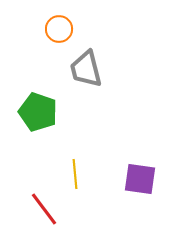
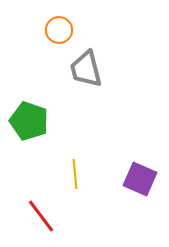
orange circle: moved 1 px down
green pentagon: moved 9 px left, 9 px down
purple square: rotated 16 degrees clockwise
red line: moved 3 px left, 7 px down
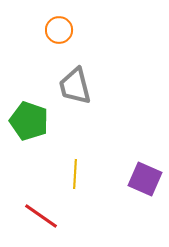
gray trapezoid: moved 11 px left, 17 px down
yellow line: rotated 8 degrees clockwise
purple square: moved 5 px right
red line: rotated 18 degrees counterclockwise
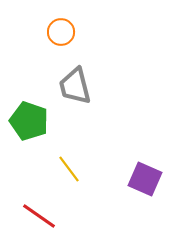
orange circle: moved 2 px right, 2 px down
yellow line: moved 6 px left, 5 px up; rotated 40 degrees counterclockwise
red line: moved 2 px left
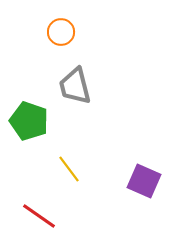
purple square: moved 1 px left, 2 px down
